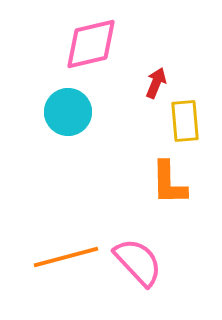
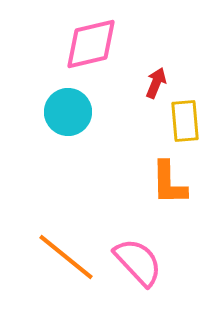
orange line: rotated 54 degrees clockwise
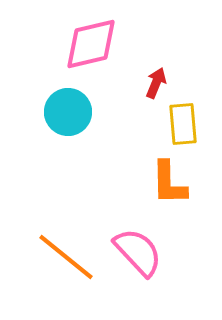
yellow rectangle: moved 2 px left, 3 px down
pink semicircle: moved 10 px up
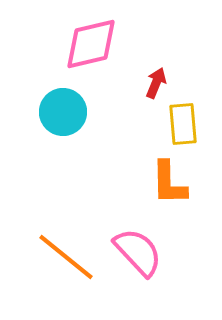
cyan circle: moved 5 px left
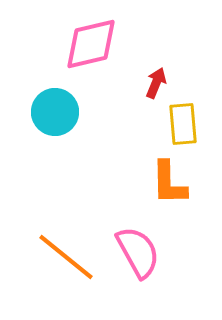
cyan circle: moved 8 px left
pink semicircle: rotated 14 degrees clockwise
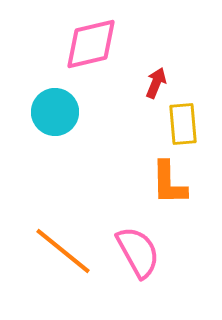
orange line: moved 3 px left, 6 px up
